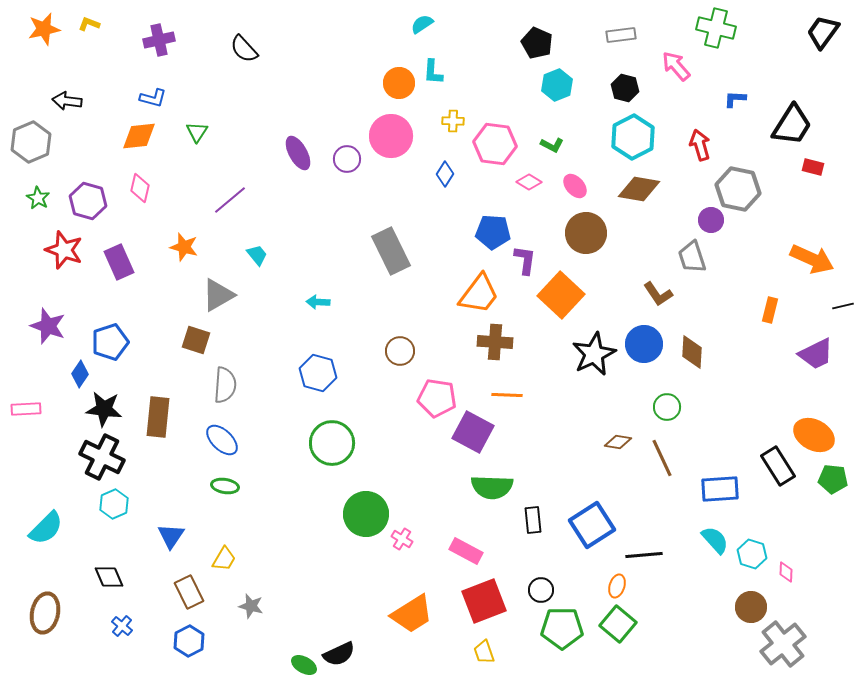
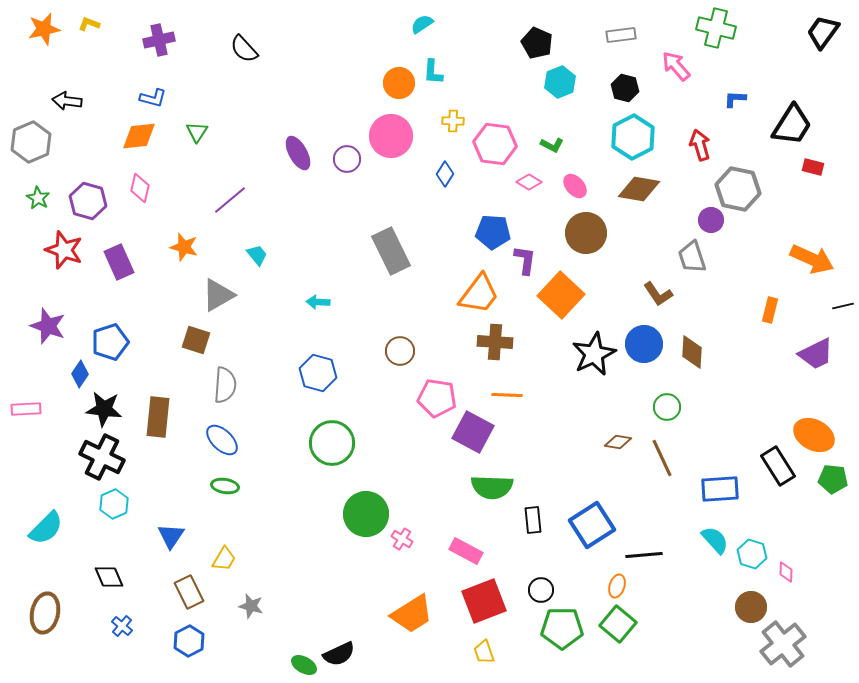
cyan hexagon at (557, 85): moved 3 px right, 3 px up
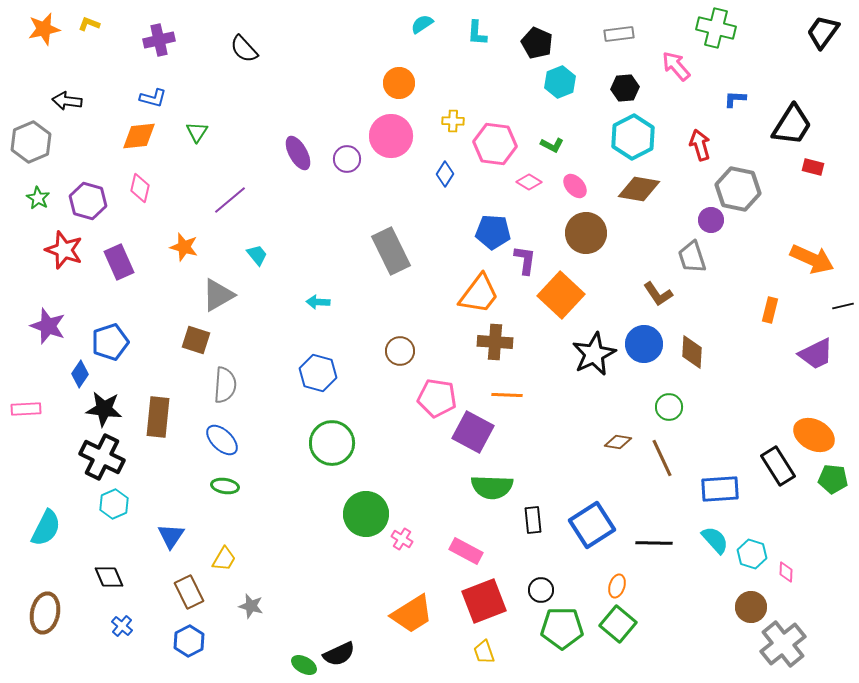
gray rectangle at (621, 35): moved 2 px left, 1 px up
cyan L-shape at (433, 72): moved 44 px right, 39 px up
black hexagon at (625, 88): rotated 20 degrees counterclockwise
green circle at (667, 407): moved 2 px right
cyan semicircle at (46, 528): rotated 18 degrees counterclockwise
black line at (644, 555): moved 10 px right, 12 px up; rotated 6 degrees clockwise
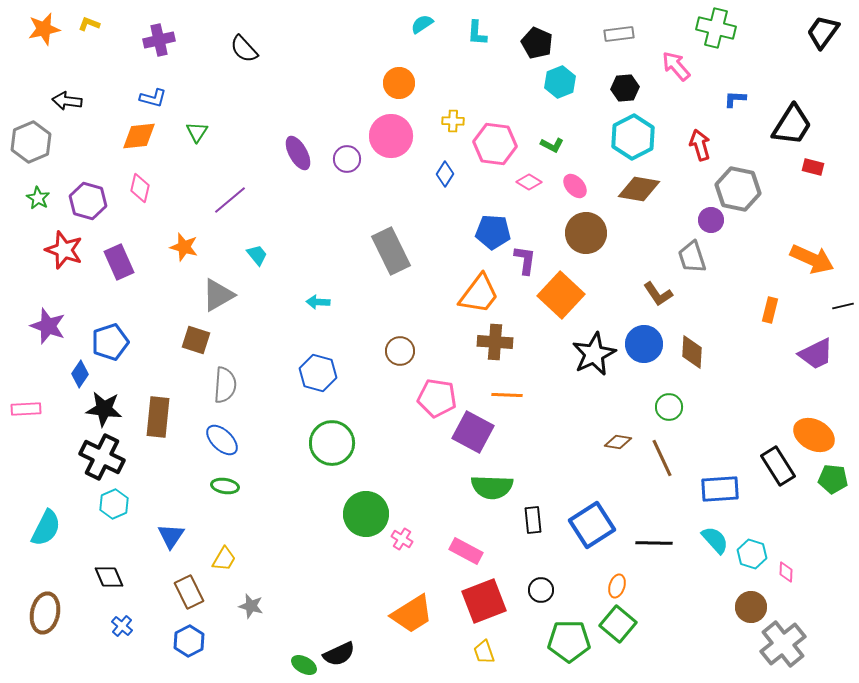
green pentagon at (562, 628): moved 7 px right, 13 px down
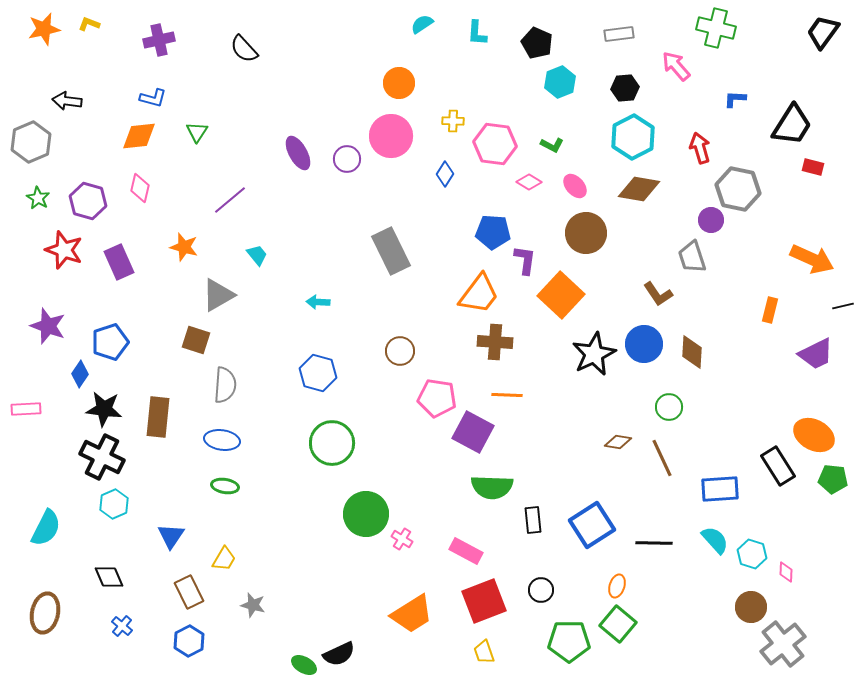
red arrow at (700, 145): moved 3 px down
blue ellipse at (222, 440): rotated 36 degrees counterclockwise
gray star at (251, 606): moved 2 px right, 1 px up
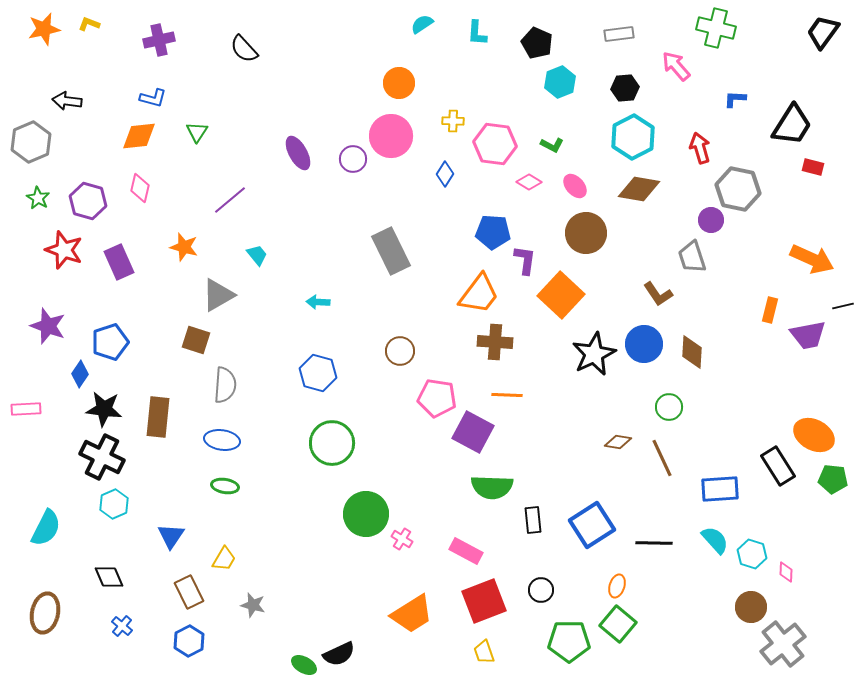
purple circle at (347, 159): moved 6 px right
purple trapezoid at (816, 354): moved 8 px left, 19 px up; rotated 15 degrees clockwise
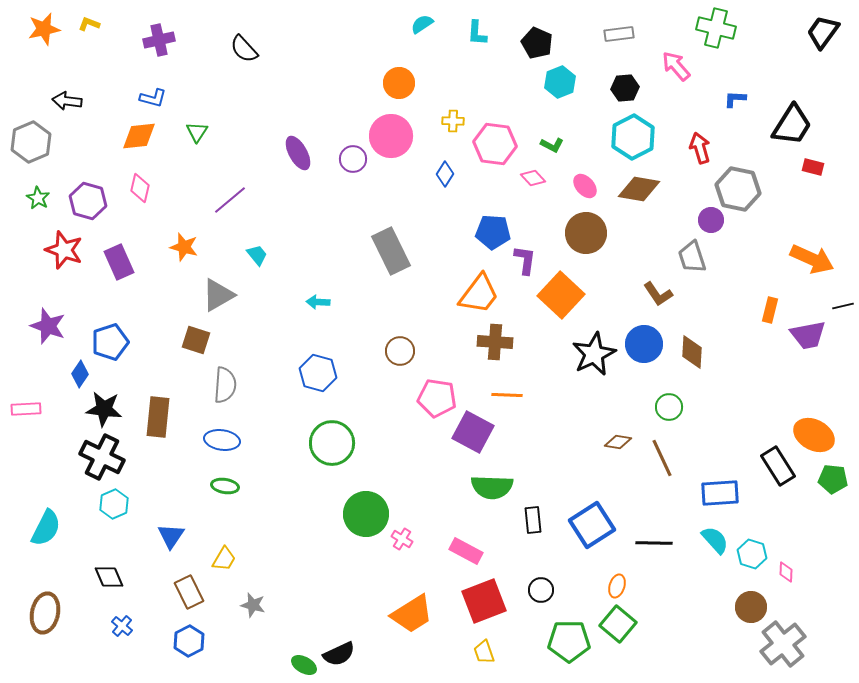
pink diamond at (529, 182): moved 4 px right, 4 px up; rotated 15 degrees clockwise
pink ellipse at (575, 186): moved 10 px right
blue rectangle at (720, 489): moved 4 px down
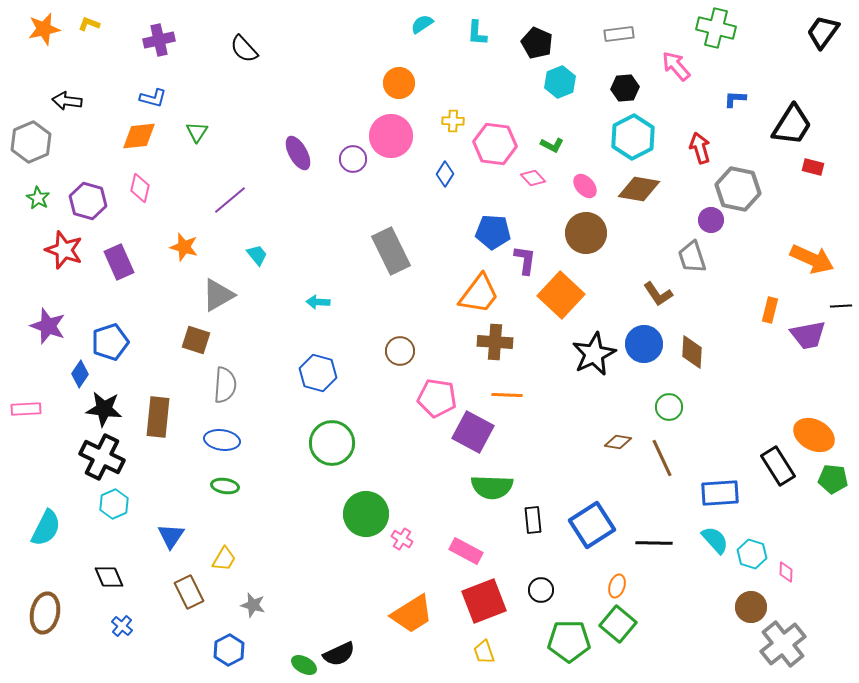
black line at (843, 306): moved 2 px left; rotated 10 degrees clockwise
blue hexagon at (189, 641): moved 40 px right, 9 px down
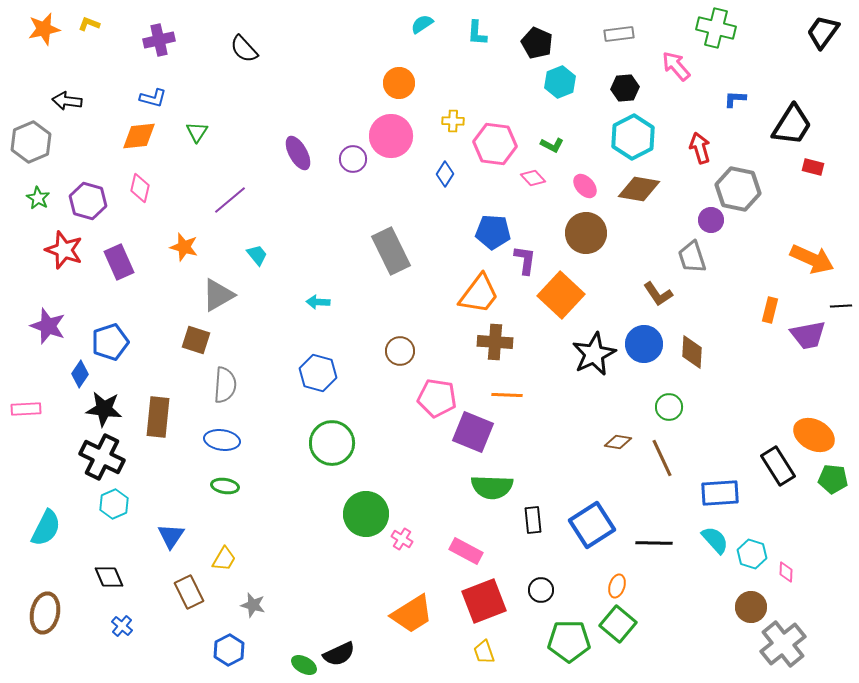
purple square at (473, 432): rotated 6 degrees counterclockwise
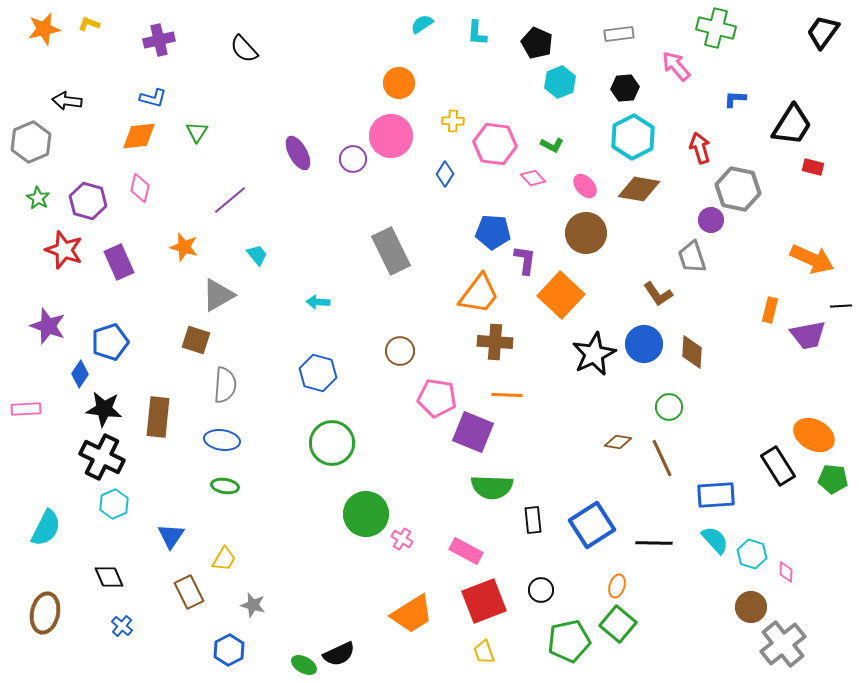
blue rectangle at (720, 493): moved 4 px left, 2 px down
green pentagon at (569, 641): rotated 12 degrees counterclockwise
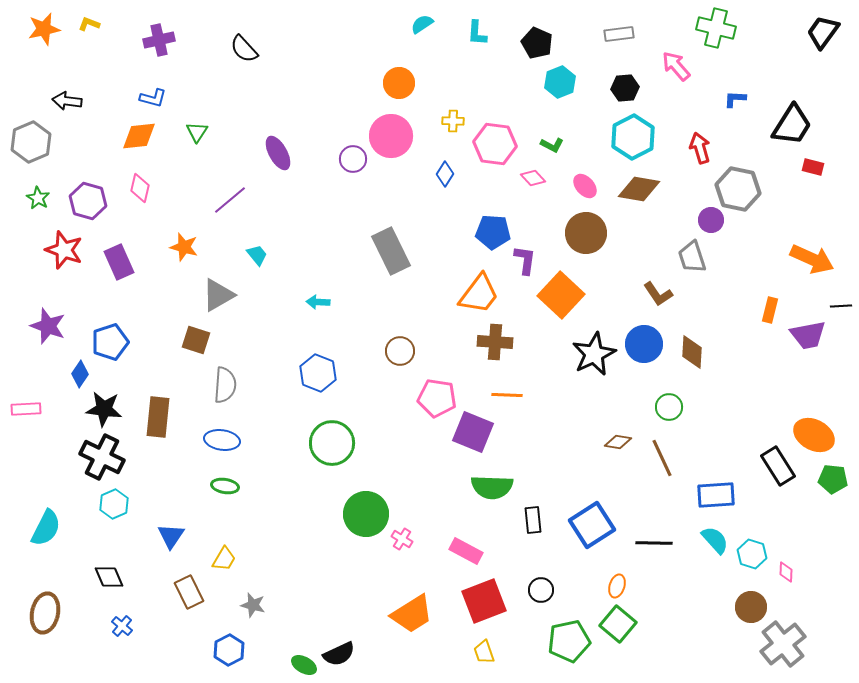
purple ellipse at (298, 153): moved 20 px left
blue hexagon at (318, 373): rotated 6 degrees clockwise
